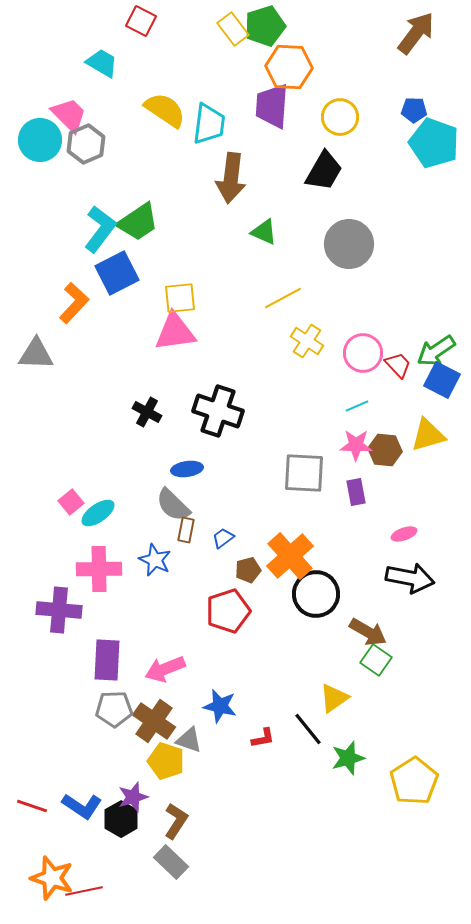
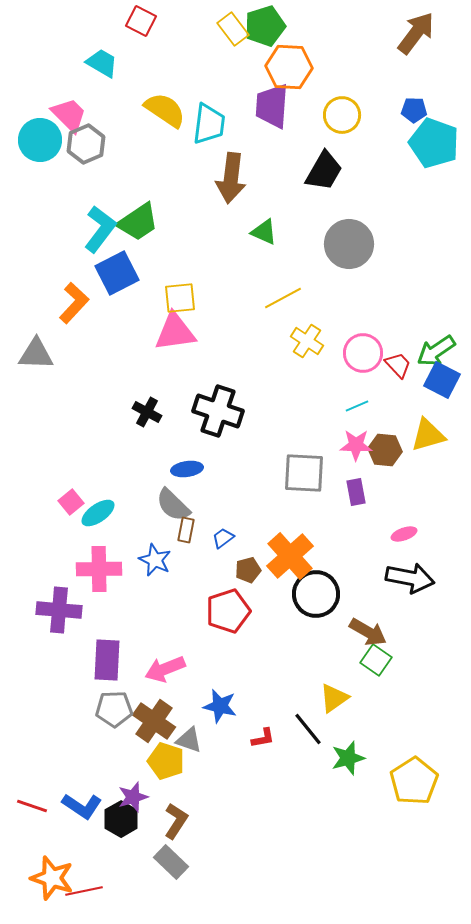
yellow circle at (340, 117): moved 2 px right, 2 px up
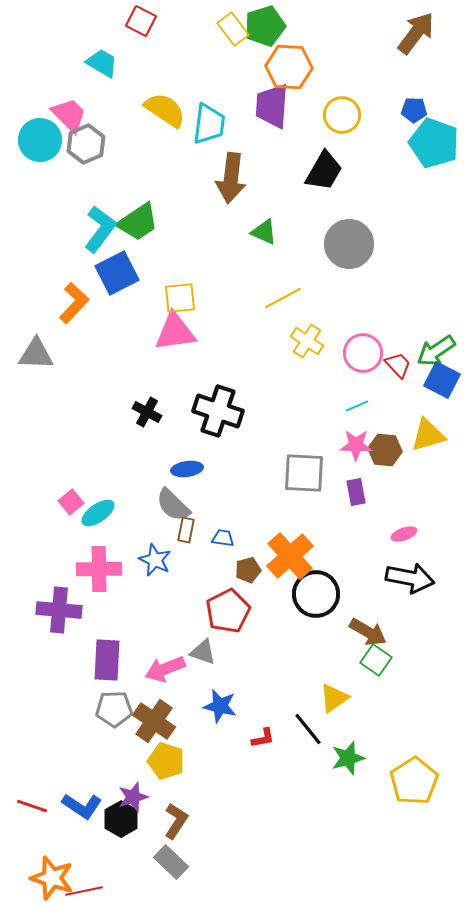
blue trapezoid at (223, 538): rotated 45 degrees clockwise
red pentagon at (228, 611): rotated 9 degrees counterclockwise
gray triangle at (189, 740): moved 14 px right, 88 px up
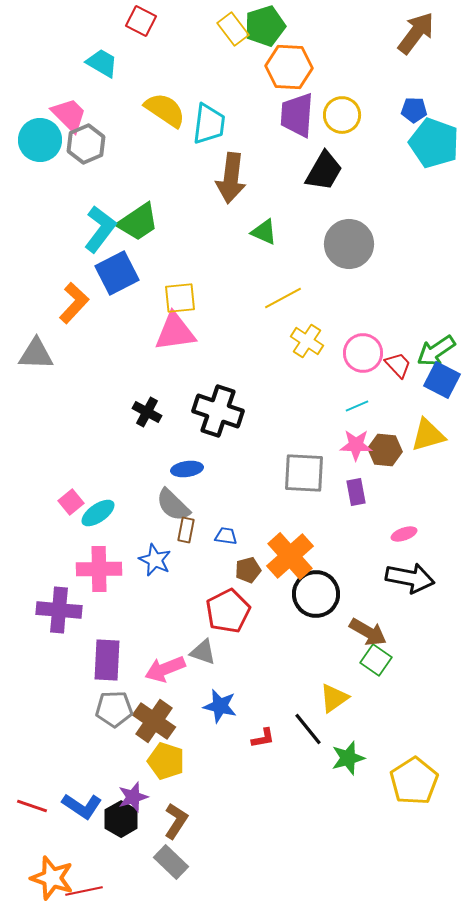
purple trapezoid at (272, 106): moved 25 px right, 9 px down
blue trapezoid at (223, 538): moved 3 px right, 2 px up
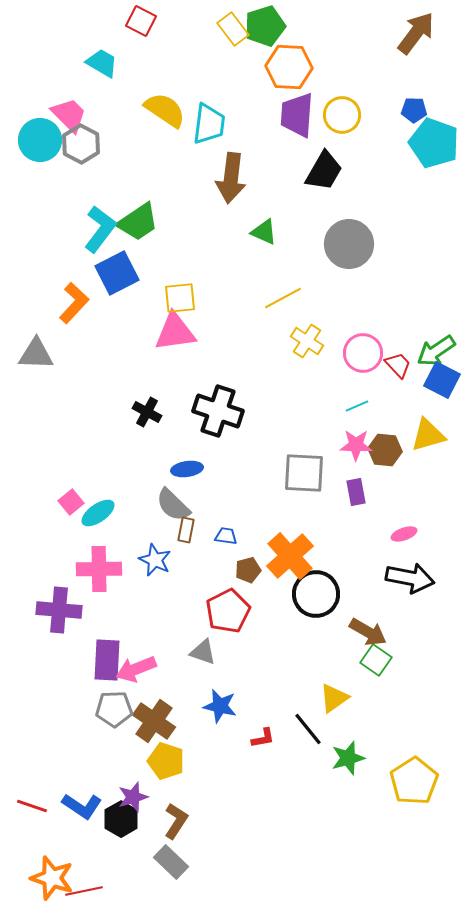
gray hexagon at (86, 144): moved 5 px left; rotated 9 degrees counterclockwise
pink arrow at (165, 669): moved 29 px left
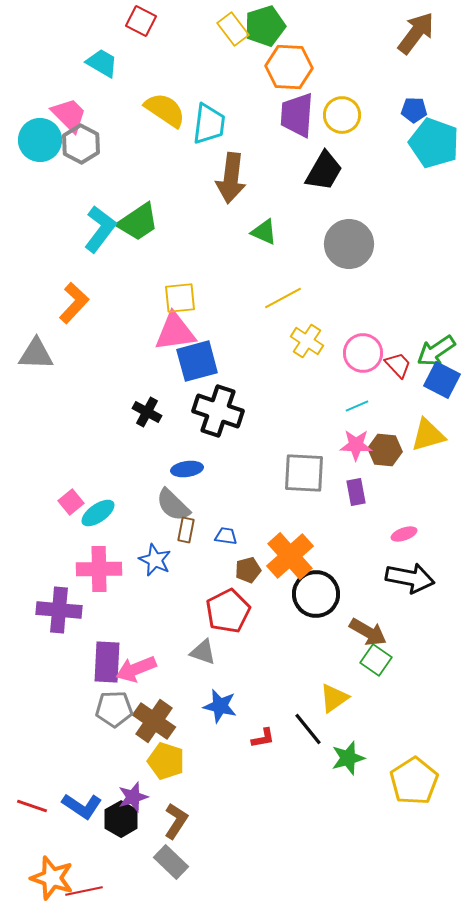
blue square at (117, 273): moved 80 px right, 88 px down; rotated 12 degrees clockwise
purple rectangle at (107, 660): moved 2 px down
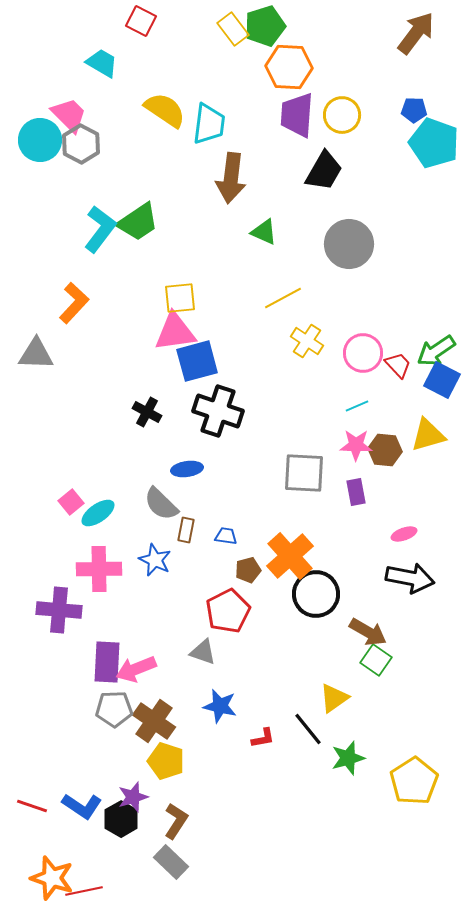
gray semicircle at (173, 505): moved 12 px left, 1 px up
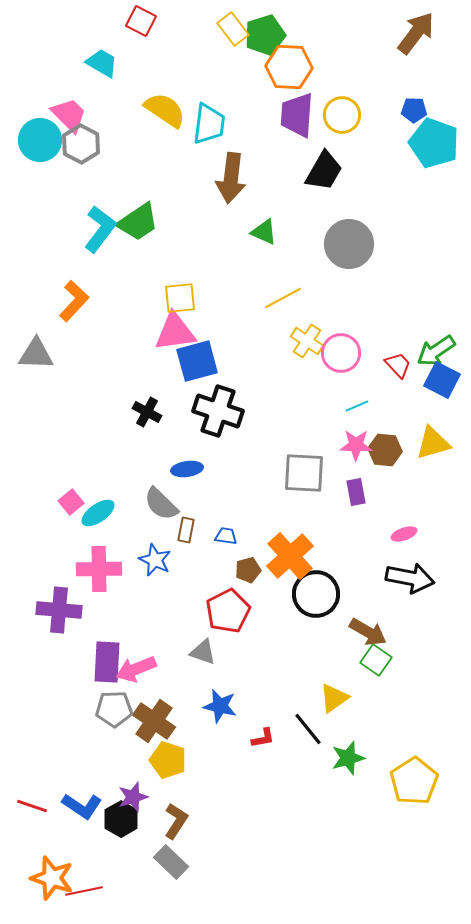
green pentagon at (265, 26): moved 9 px down
orange L-shape at (74, 303): moved 2 px up
pink circle at (363, 353): moved 22 px left
yellow triangle at (428, 435): moved 5 px right, 8 px down
yellow pentagon at (166, 761): moved 2 px right, 1 px up
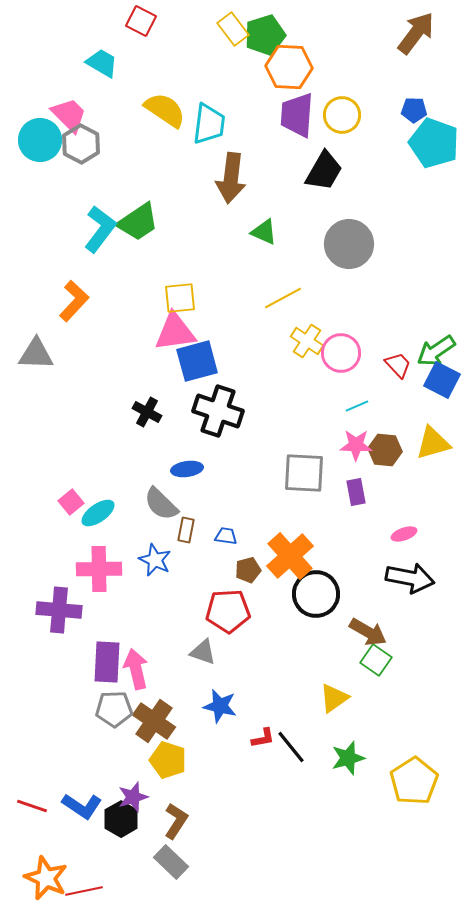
red pentagon at (228, 611): rotated 24 degrees clockwise
pink arrow at (136, 669): rotated 99 degrees clockwise
black line at (308, 729): moved 17 px left, 18 px down
orange star at (52, 878): moved 6 px left; rotated 6 degrees clockwise
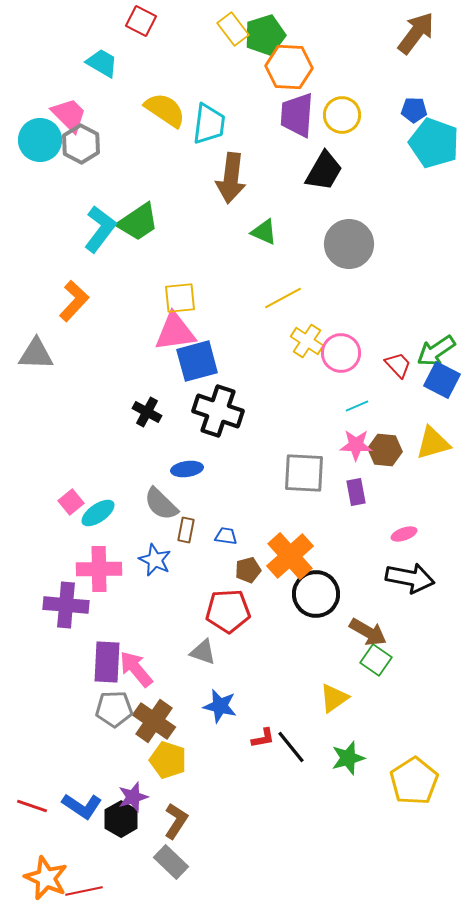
purple cross at (59, 610): moved 7 px right, 5 px up
pink arrow at (136, 669): rotated 27 degrees counterclockwise
